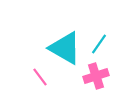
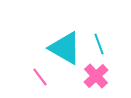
cyan line: rotated 55 degrees counterclockwise
pink cross: rotated 25 degrees counterclockwise
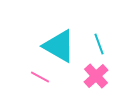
cyan triangle: moved 6 px left, 2 px up
pink line: rotated 24 degrees counterclockwise
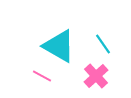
cyan line: moved 4 px right; rotated 15 degrees counterclockwise
pink line: moved 2 px right, 1 px up
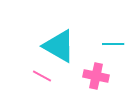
cyan line: moved 10 px right; rotated 55 degrees counterclockwise
pink cross: rotated 35 degrees counterclockwise
